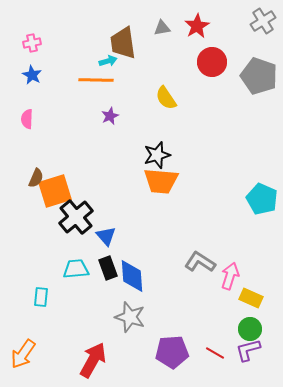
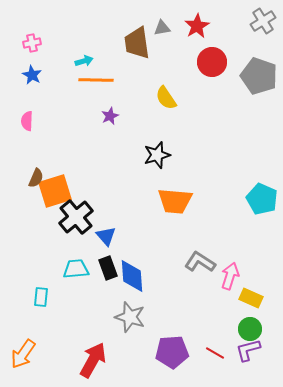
brown trapezoid: moved 14 px right
cyan arrow: moved 24 px left
pink semicircle: moved 2 px down
orange trapezoid: moved 14 px right, 20 px down
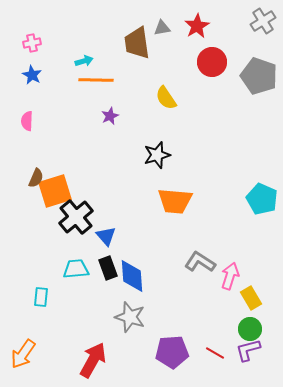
yellow rectangle: rotated 35 degrees clockwise
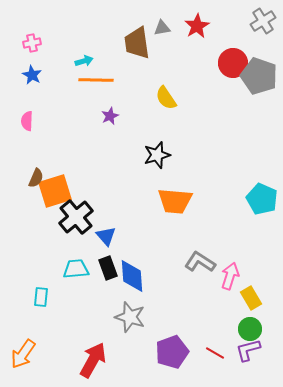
red circle: moved 21 px right, 1 px down
purple pentagon: rotated 16 degrees counterclockwise
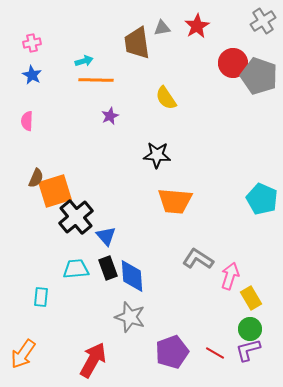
black star: rotated 20 degrees clockwise
gray L-shape: moved 2 px left, 3 px up
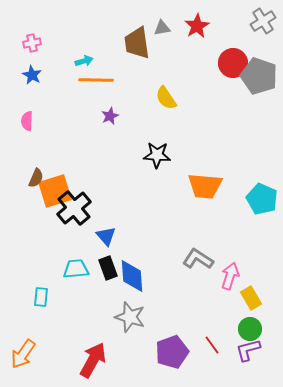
orange trapezoid: moved 30 px right, 15 px up
black cross: moved 2 px left, 9 px up
red line: moved 3 px left, 8 px up; rotated 24 degrees clockwise
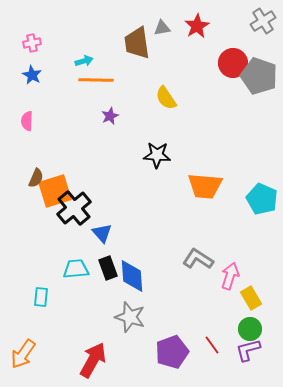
blue triangle: moved 4 px left, 3 px up
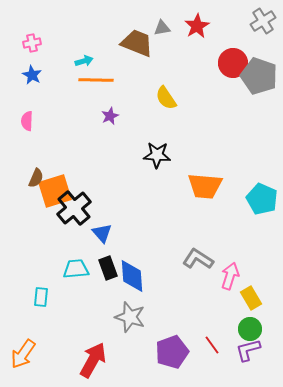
brown trapezoid: rotated 120 degrees clockwise
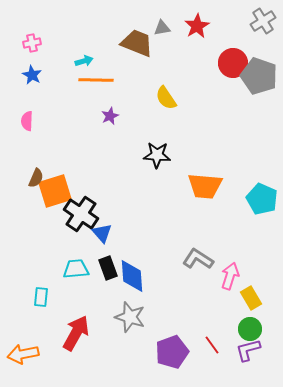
black cross: moved 7 px right, 6 px down; rotated 16 degrees counterclockwise
orange arrow: rotated 44 degrees clockwise
red arrow: moved 17 px left, 27 px up
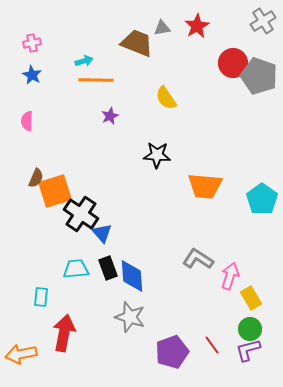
cyan pentagon: rotated 12 degrees clockwise
red arrow: moved 12 px left; rotated 18 degrees counterclockwise
orange arrow: moved 2 px left
